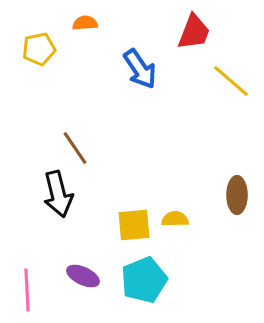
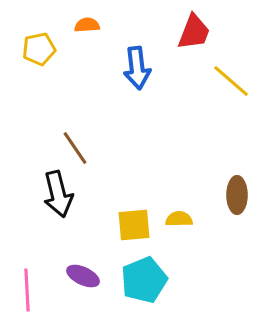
orange semicircle: moved 2 px right, 2 px down
blue arrow: moved 3 px left, 1 px up; rotated 27 degrees clockwise
yellow semicircle: moved 4 px right
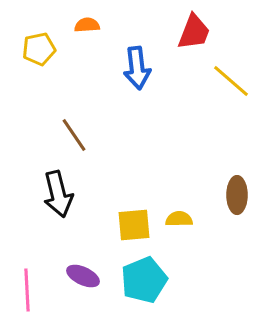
brown line: moved 1 px left, 13 px up
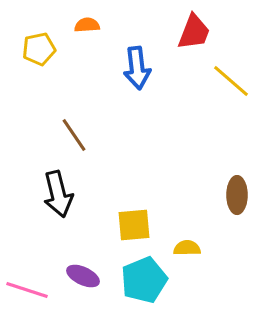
yellow semicircle: moved 8 px right, 29 px down
pink line: rotated 69 degrees counterclockwise
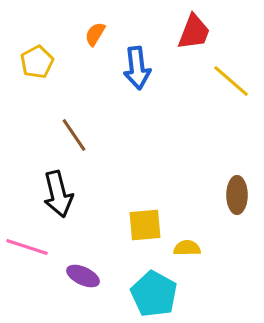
orange semicircle: moved 8 px right, 9 px down; rotated 55 degrees counterclockwise
yellow pentagon: moved 2 px left, 13 px down; rotated 16 degrees counterclockwise
yellow square: moved 11 px right
cyan pentagon: moved 10 px right, 14 px down; rotated 21 degrees counterclockwise
pink line: moved 43 px up
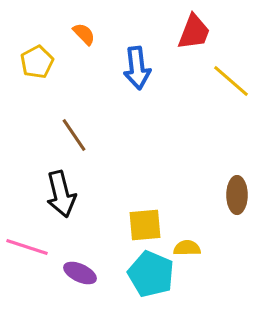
orange semicircle: moved 11 px left; rotated 105 degrees clockwise
black arrow: moved 3 px right
purple ellipse: moved 3 px left, 3 px up
cyan pentagon: moved 3 px left, 20 px up; rotated 6 degrees counterclockwise
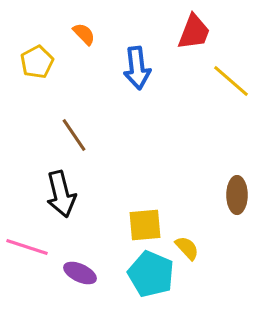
yellow semicircle: rotated 48 degrees clockwise
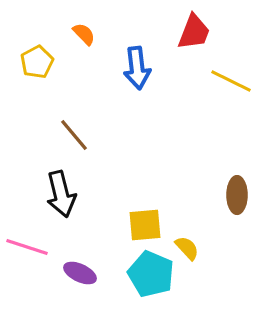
yellow line: rotated 15 degrees counterclockwise
brown line: rotated 6 degrees counterclockwise
